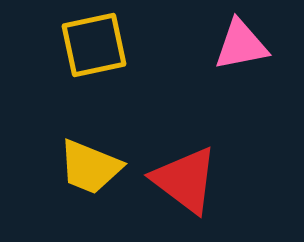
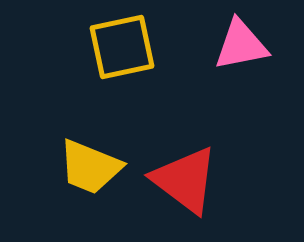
yellow square: moved 28 px right, 2 px down
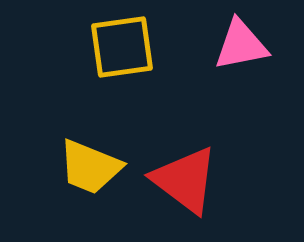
yellow square: rotated 4 degrees clockwise
